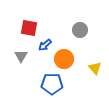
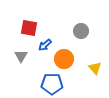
gray circle: moved 1 px right, 1 px down
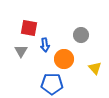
gray circle: moved 4 px down
blue arrow: rotated 56 degrees counterclockwise
gray triangle: moved 5 px up
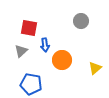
gray circle: moved 14 px up
gray triangle: rotated 16 degrees clockwise
orange circle: moved 2 px left, 1 px down
yellow triangle: rotated 32 degrees clockwise
blue pentagon: moved 21 px left; rotated 10 degrees clockwise
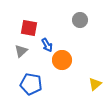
gray circle: moved 1 px left, 1 px up
blue arrow: moved 2 px right; rotated 24 degrees counterclockwise
yellow triangle: moved 16 px down
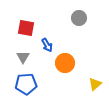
gray circle: moved 1 px left, 2 px up
red square: moved 3 px left
gray triangle: moved 2 px right, 6 px down; rotated 16 degrees counterclockwise
orange circle: moved 3 px right, 3 px down
blue pentagon: moved 5 px left; rotated 15 degrees counterclockwise
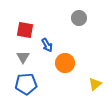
red square: moved 1 px left, 2 px down
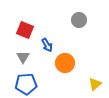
gray circle: moved 2 px down
red square: rotated 12 degrees clockwise
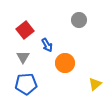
red square: rotated 30 degrees clockwise
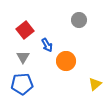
orange circle: moved 1 px right, 2 px up
blue pentagon: moved 4 px left
